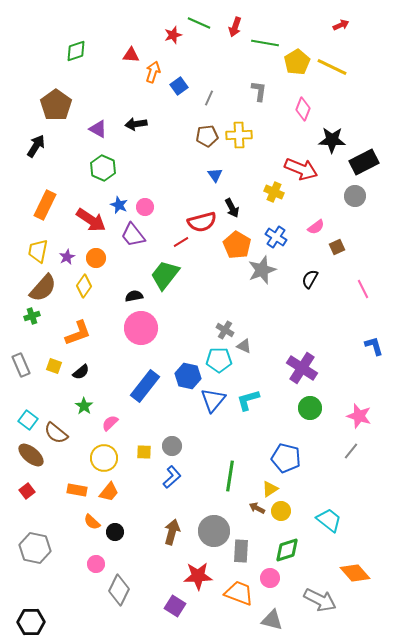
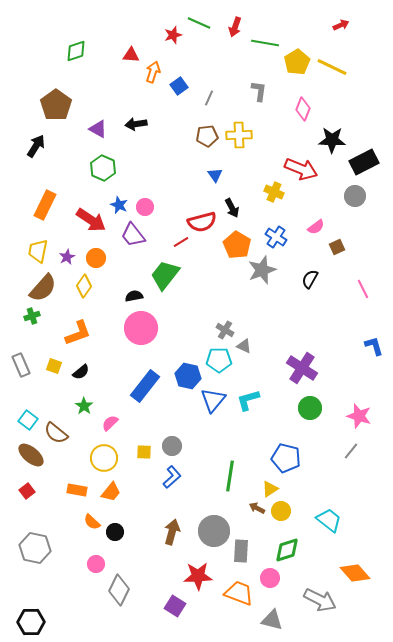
orange trapezoid at (109, 492): moved 2 px right
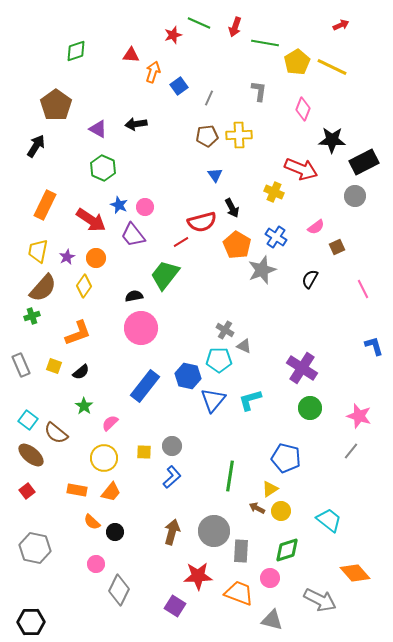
cyan L-shape at (248, 400): moved 2 px right
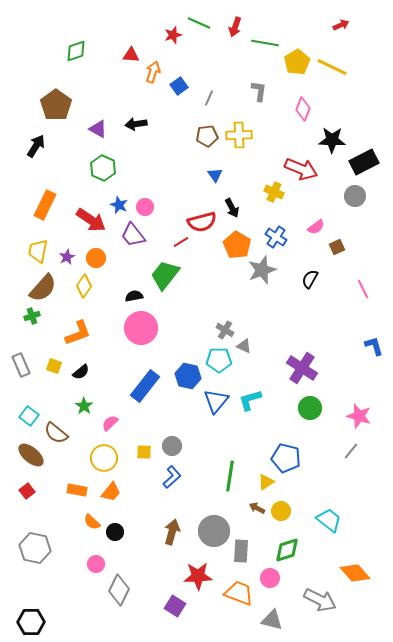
blue triangle at (213, 400): moved 3 px right, 1 px down
cyan square at (28, 420): moved 1 px right, 4 px up
yellow triangle at (270, 489): moved 4 px left, 7 px up
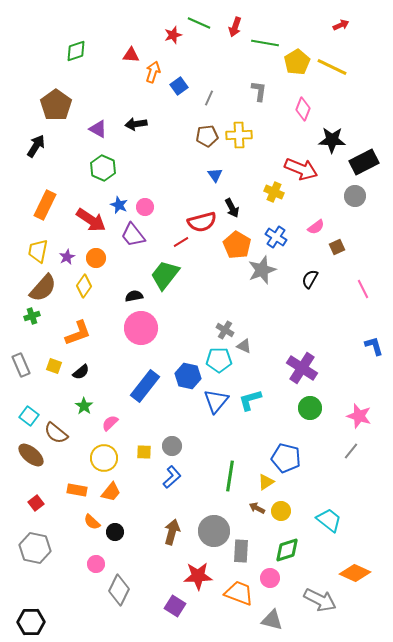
red square at (27, 491): moved 9 px right, 12 px down
orange diamond at (355, 573): rotated 24 degrees counterclockwise
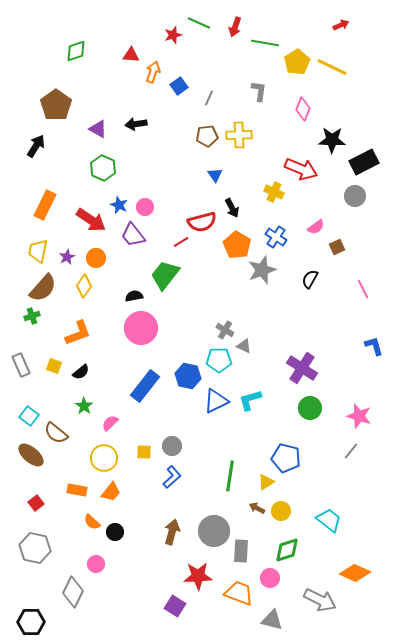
blue triangle at (216, 401): rotated 24 degrees clockwise
gray diamond at (119, 590): moved 46 px left, 2 px down
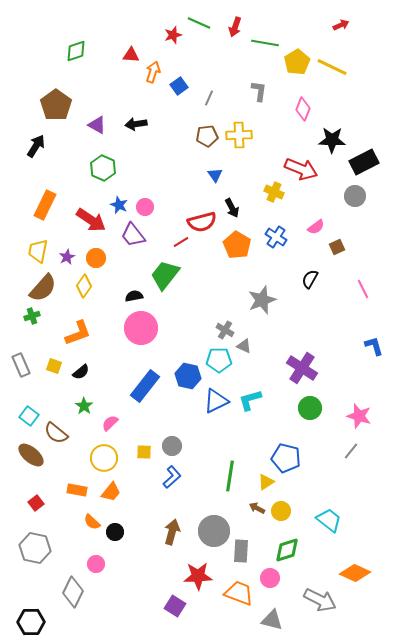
purple triangle at (98, 129): moved 1 px left, 4 px up
gray star at (262, 270): moved 30 px down
